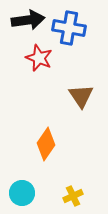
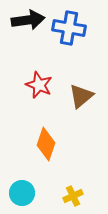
red star: moved 27 px down
brown triangle: rotated 24 degrees clockwise
orange diamond: rotated 16 degrees counterclockwise
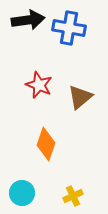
brown triangle: moved 1 px left, 1 px down
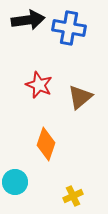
cyan circle: moved 7 px left, 11 px up
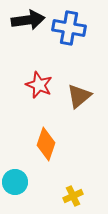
brown triangle: moved 1 px left, 1 px up
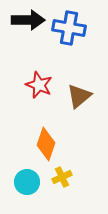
black arrow: rotated 8 degrees clockwise
cyan circle: moved 12 px right
yellow cross: moved 11 px left, 19 px up
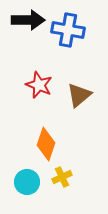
blue cross: moved 1 px left, 2 px down
brown triangle: moved 1 px up
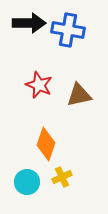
black arrow: moved 1 px right, 3 px down
brown triangle: rotated 28 degrees clockwise
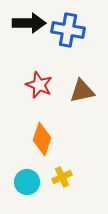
brown triangle: moved 3 px right, 4 px up
orange diamond: moved 4 px left, 5 px up
